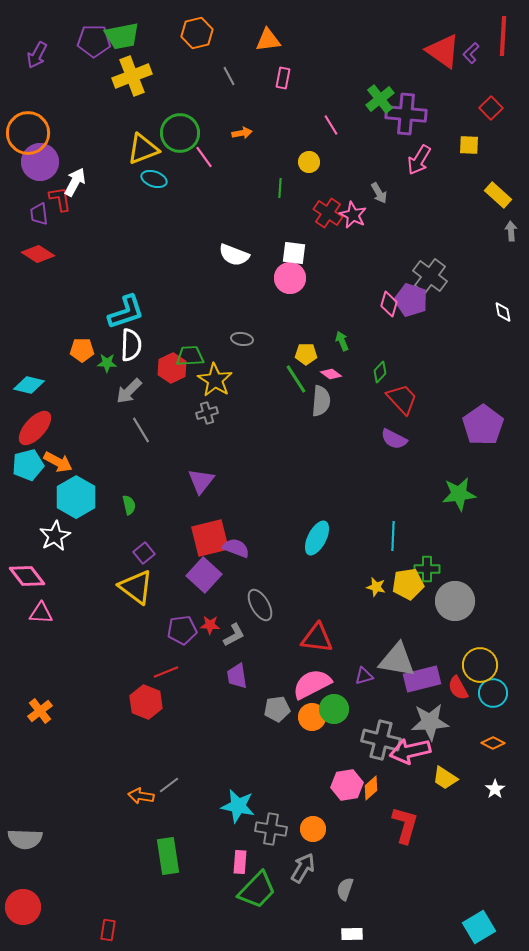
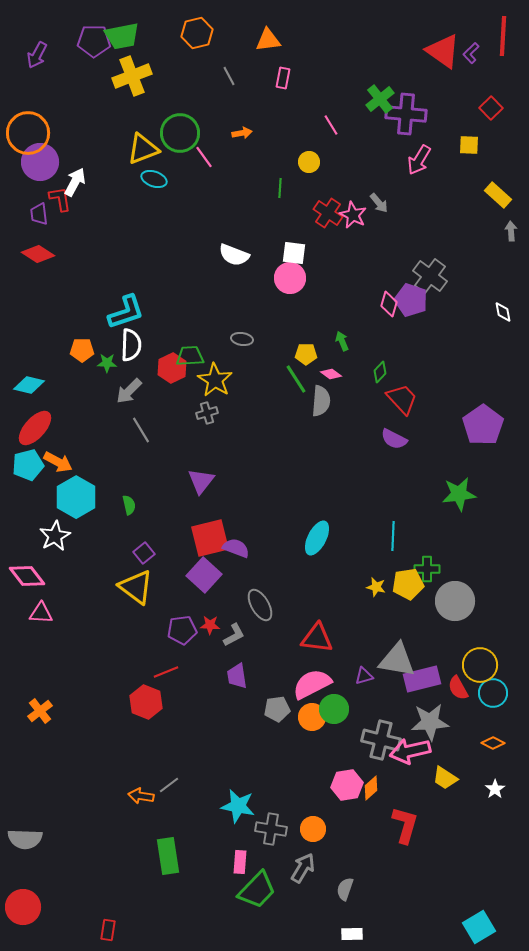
gray arrow at (379, 193): moved 10 px down; rotated 10 degrees counterclockwise
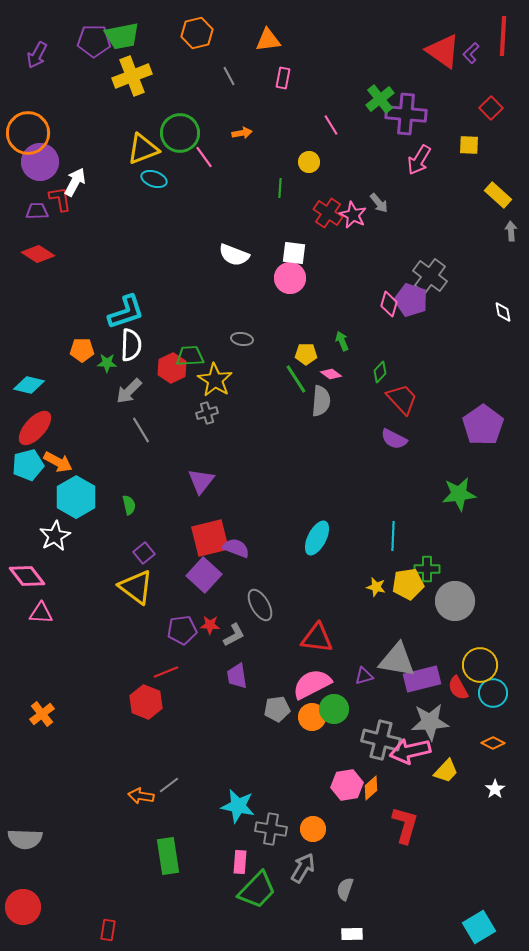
purple trapezoid at (39, 214): moved 2 px left, 3 px up; rotated 95 degrees clockwise
orange cross at (40, 711): moved 2 px right, 3 px down
yellow trapezoid at (445, 778): moved 1 px right, 7 px up; rotated 80 degrees counterclockwise
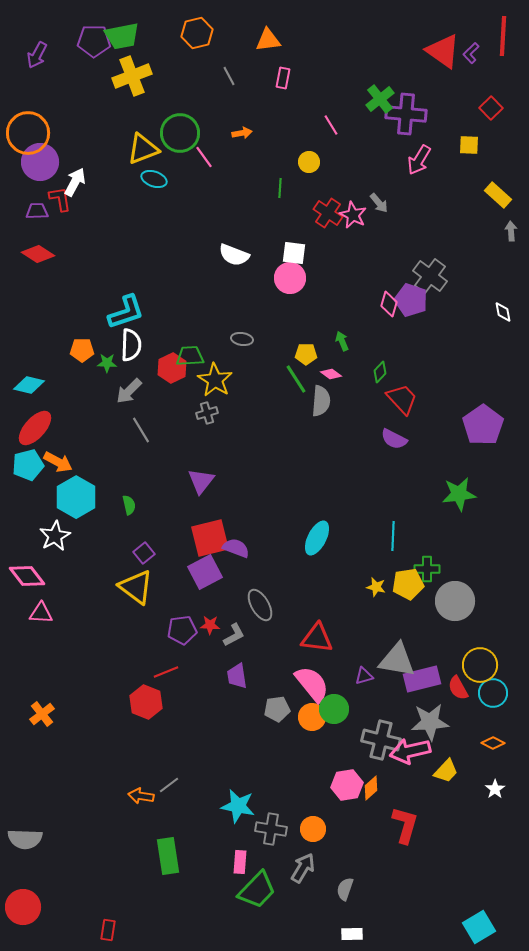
purple square at (204, 575): moved 1 px right, 3 px up; rotated 20 degrees clockwise
pink semicircle at (312, 684): rotated 78 degrees clockwise
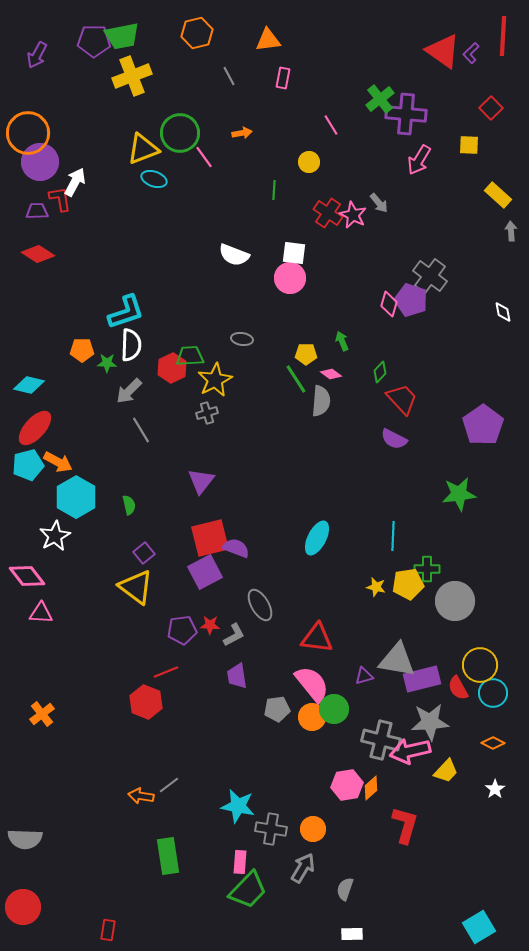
green line at (280, 188): moved 6 px left, 2 px down
yellow star at (215, 380): rotated 12 degrees clockwise
green trapezoid at (257, 890): moved 9 px left
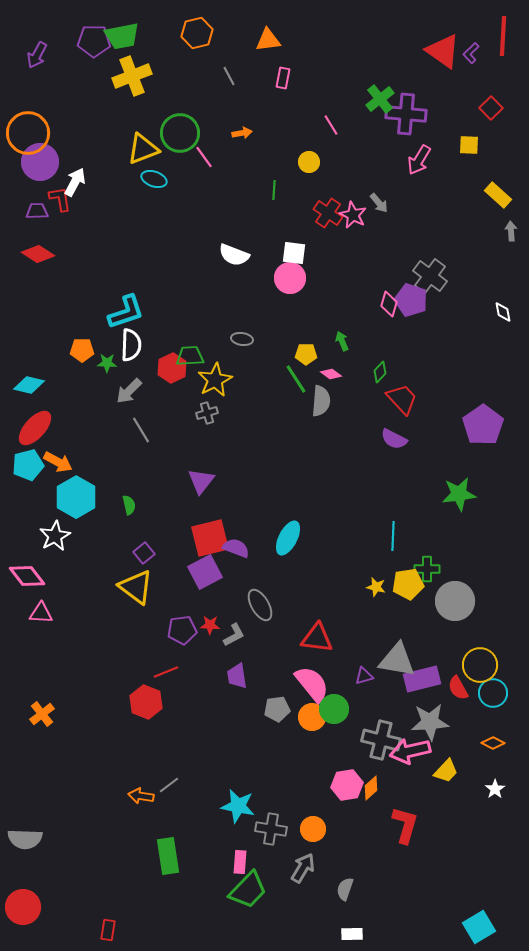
cyan ellipse at (317, 538): moved 29 px left
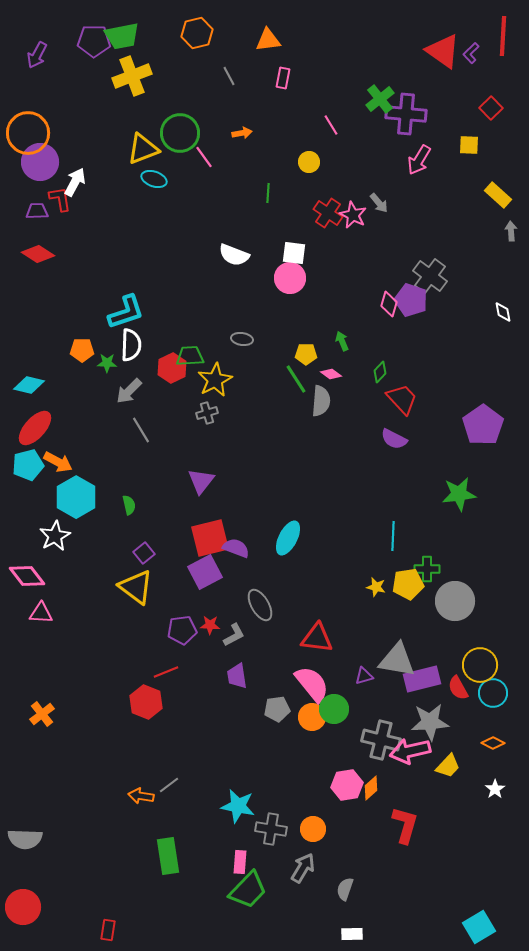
green line at (274, 190): moved 6 px left, 3 px down
yellow trapezoid at (446, 771): moved 2 px right, 5 px up
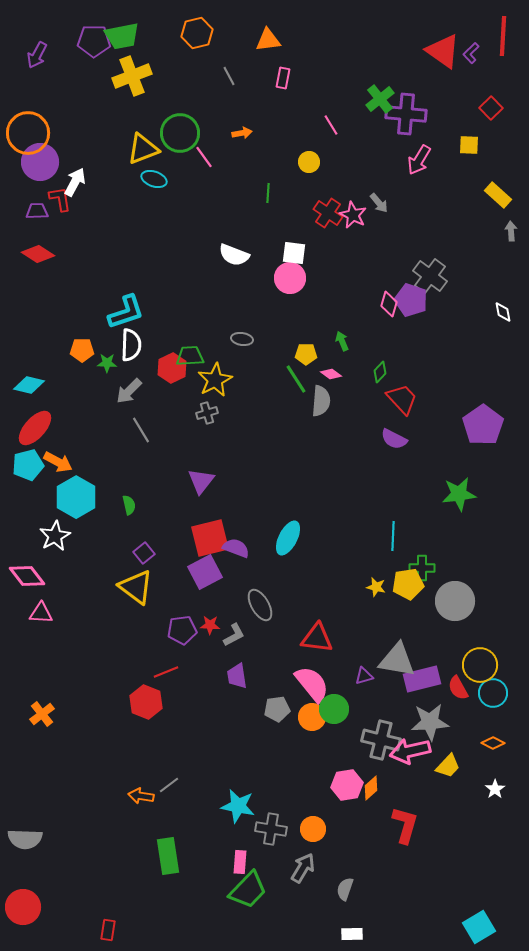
green cross at (427, 569): moved 5 px left, 1 px up
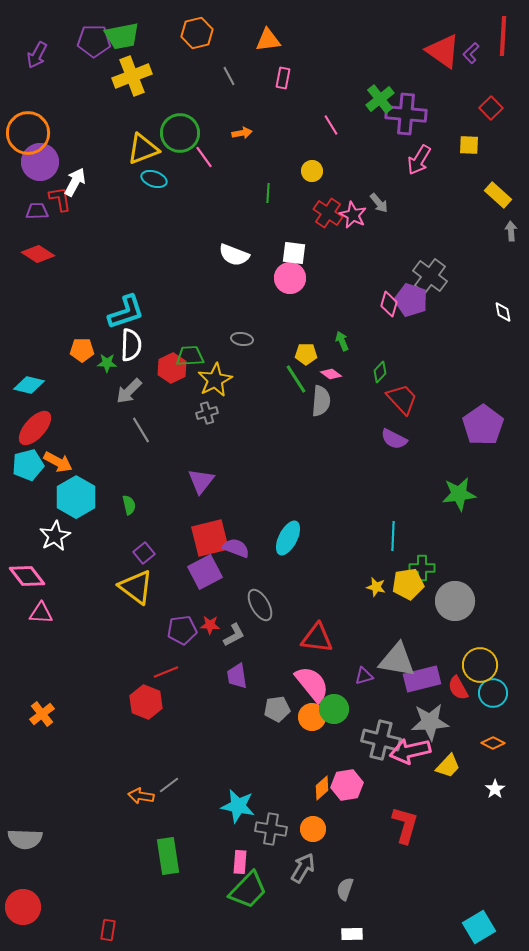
yellow circle at (309, 162): moved 3 px right, 9 px down
orange diamond at (371, 788): moved 49 px left
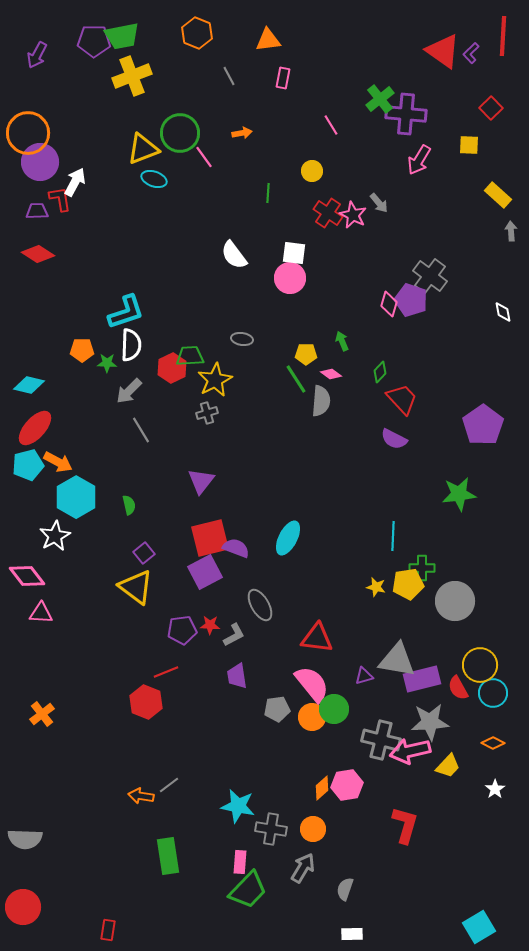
orange hexagon at (197, 33): rotated 24 degrees counterclockwise
white semicircle at (234, 255): rotated 32 degrees clockwise
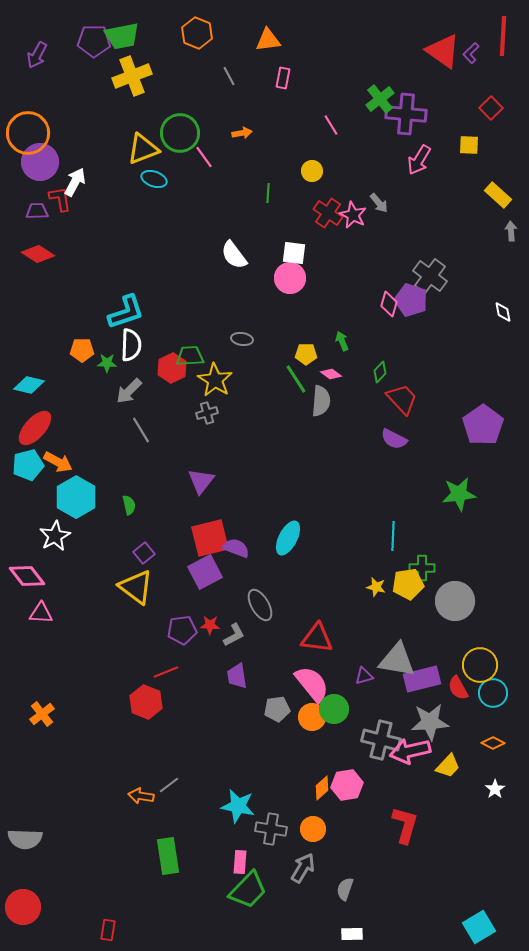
yellow star at (215, 380): rotated 12 degrees counterclockwise
